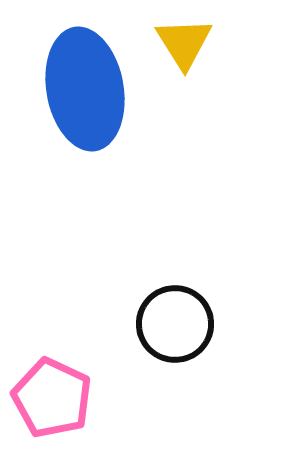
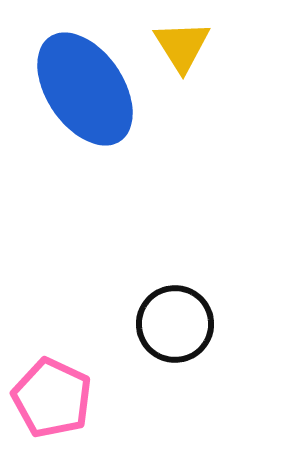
yellow triangle: moved 2 px left, 3 px down
blue ellipse: rotated 24 degrees counterclockwise
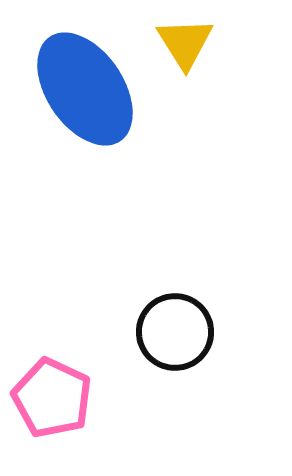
yellow triangle: moved 3 px right, 3 px up
black circle: moved 8 px down
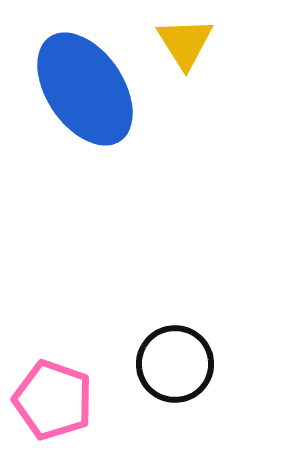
black circle: moved 32 px down
pink pentagon: moved 1 px right, 2 px down; rotated 6 degrees counterclockwise
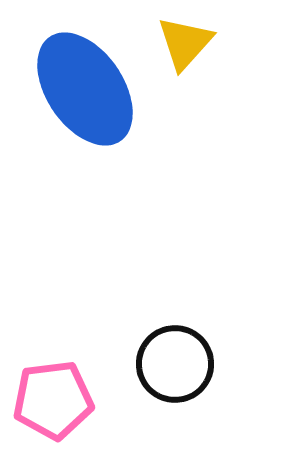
yellow triangle: rotated 14 degrees clockwise
pink pentagon: rotated 26 degrees counterclockwise
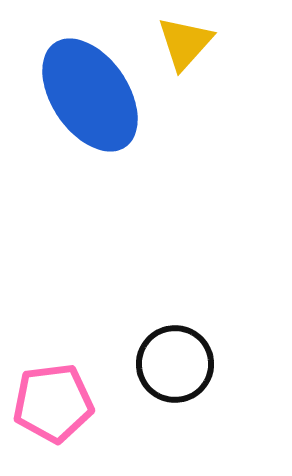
blue ellipse: moved 5 px right, 6 px down
pink pentagon: moved 3 px down
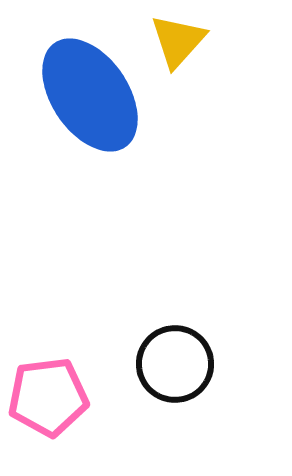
yellow triangle: moved 7 px left, 2 px up
pink pentagon: moved 5 px left, 6 px up
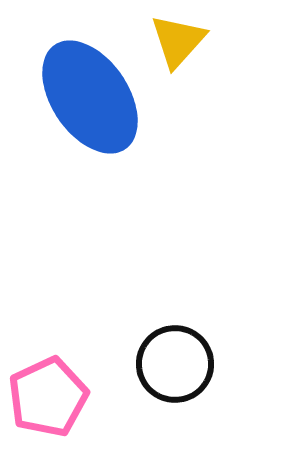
blue ellipse: moved 2 px down
pink pentagon: rotated 18 degrees counterclockwise
